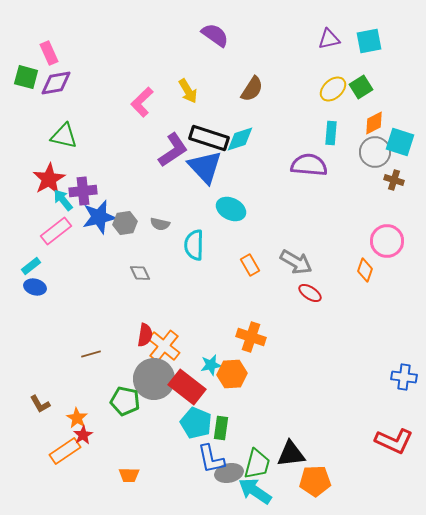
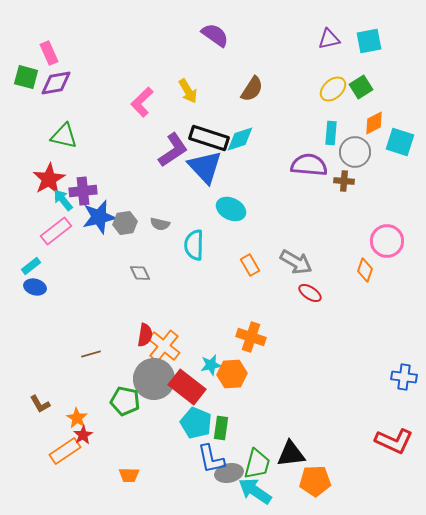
gray circle at (375, 152): moved 20 px left
brown cross at (394, 180): moved 50 px left, 1 px down; rotated 12 degrees counterclockwise
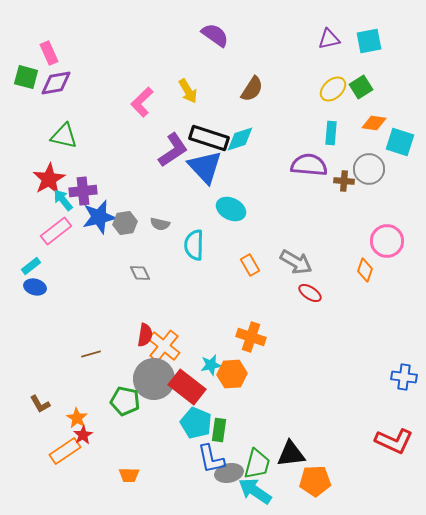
orange diamond at (374, 123): rotated 35 degrees clockwise
gray circle at (355, 152): moved 14 px right, 17 px down
green rectangle at (221, 428): moved 2 px left, 2 px down
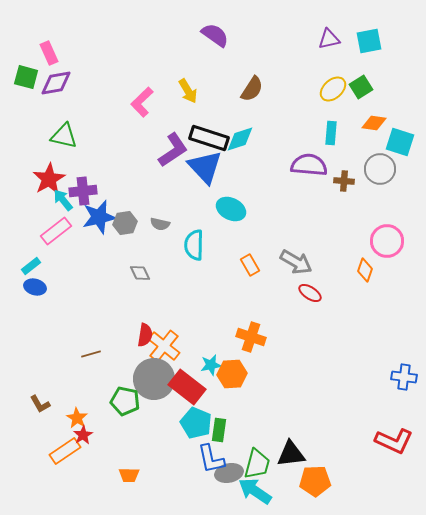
gray circle at (369, 169): moved 11 px right
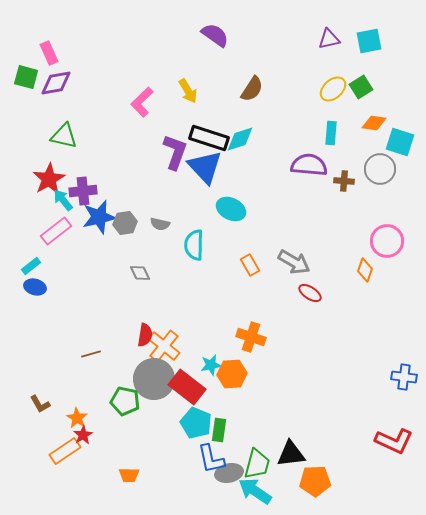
purple L-shape at (173, 150): moved 2 px right, 2 px down; rotated 36 degrees counterclockwise
gray arrow at (296, 262): moved 2 px left
